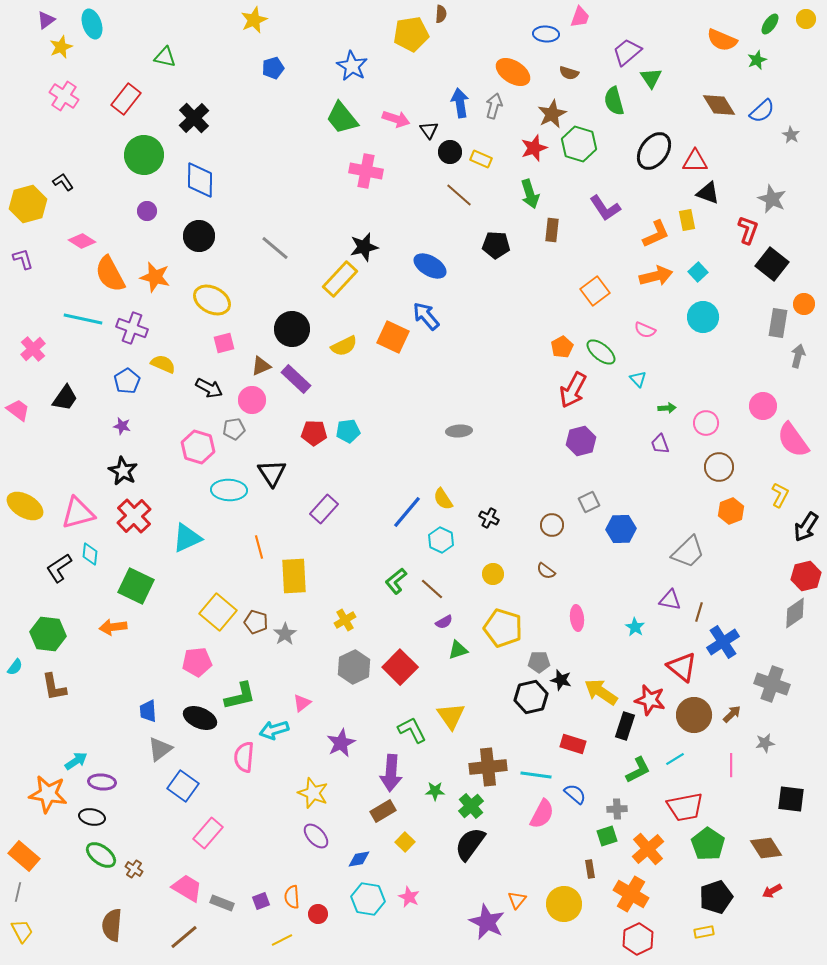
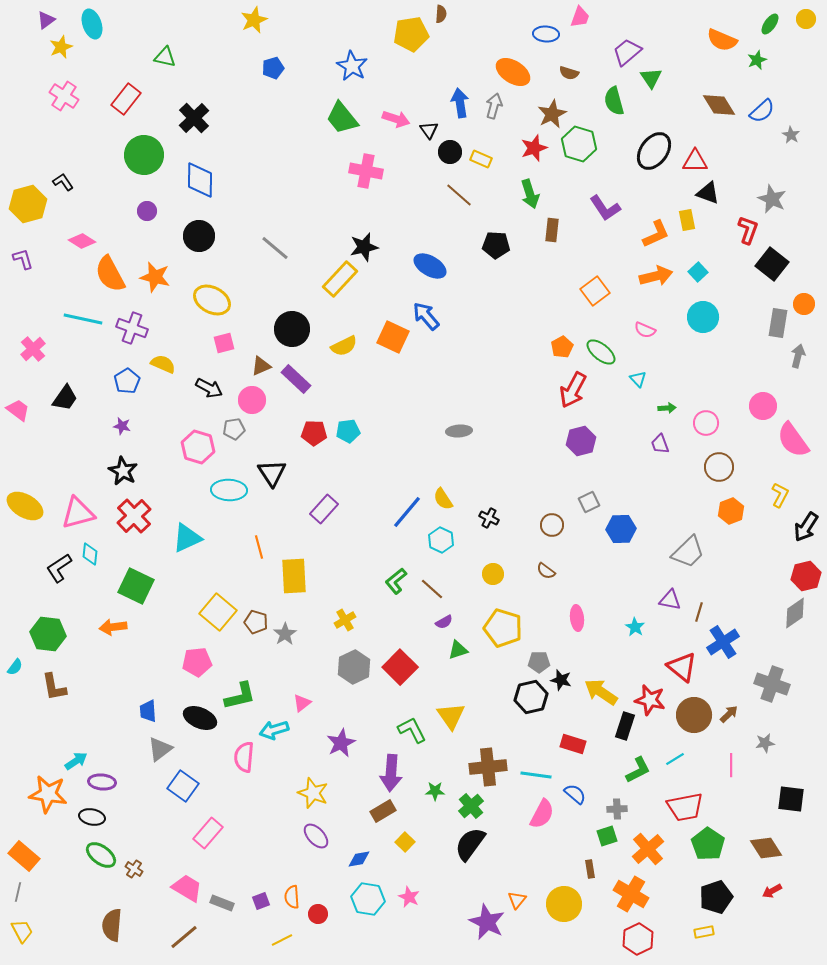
brown arrow at (732, 714): moved 3 px left
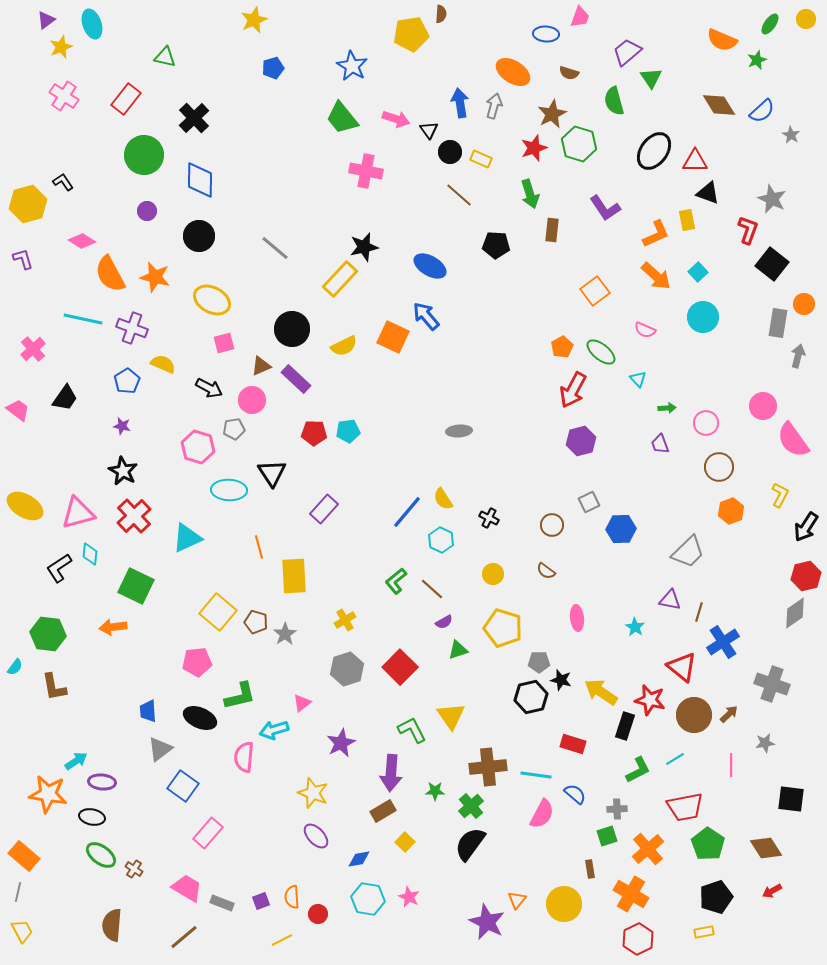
orange arrow at (656, 276): rotated 56 degrees clockwise
gray hexagon at (354, 667): moved 7 px left, 2 px down; rotated 8 degrees clockwise
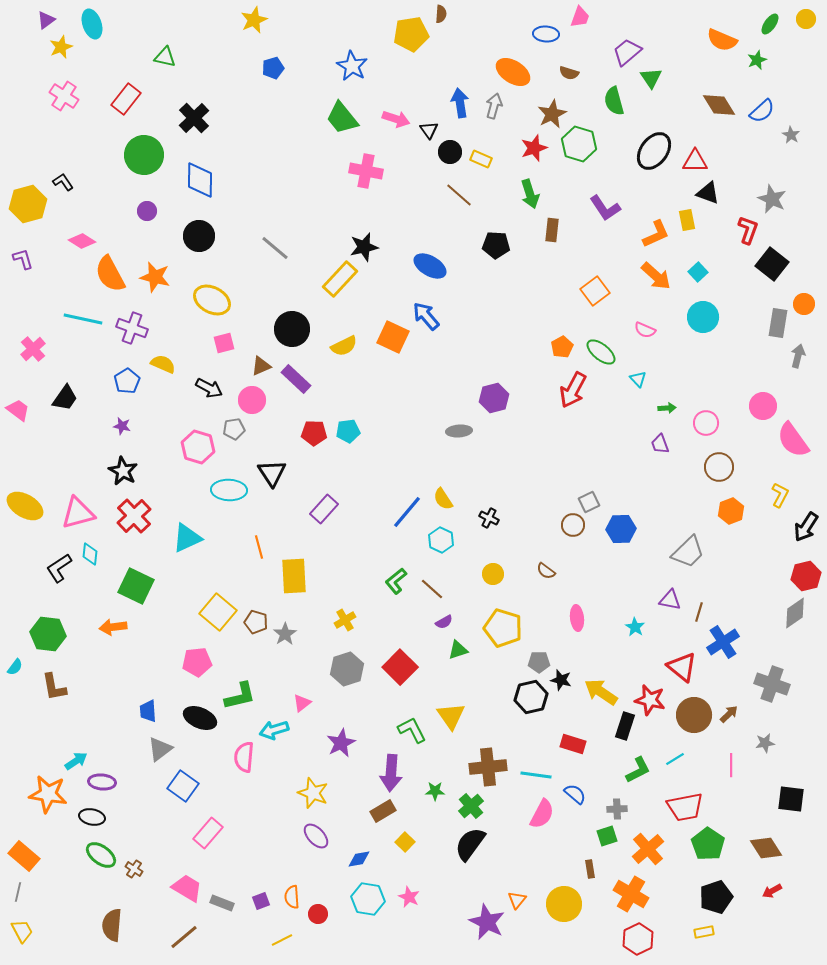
purple hexagon at (581, 441): moved 87 px left, 43 px up
brown circle at (552, 525): moved 21 px right
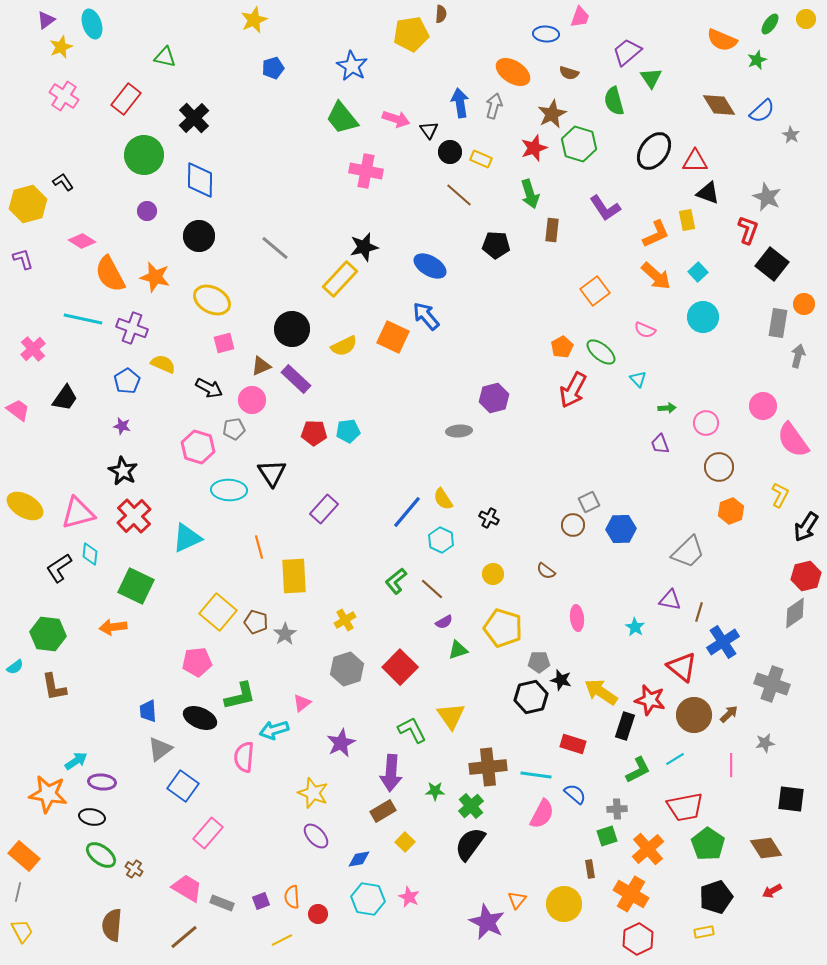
gray star at (772, 199): moved 5 px left, 2 px up
cyan semicircle at (15, 667): rotated 18 degrees clockwise
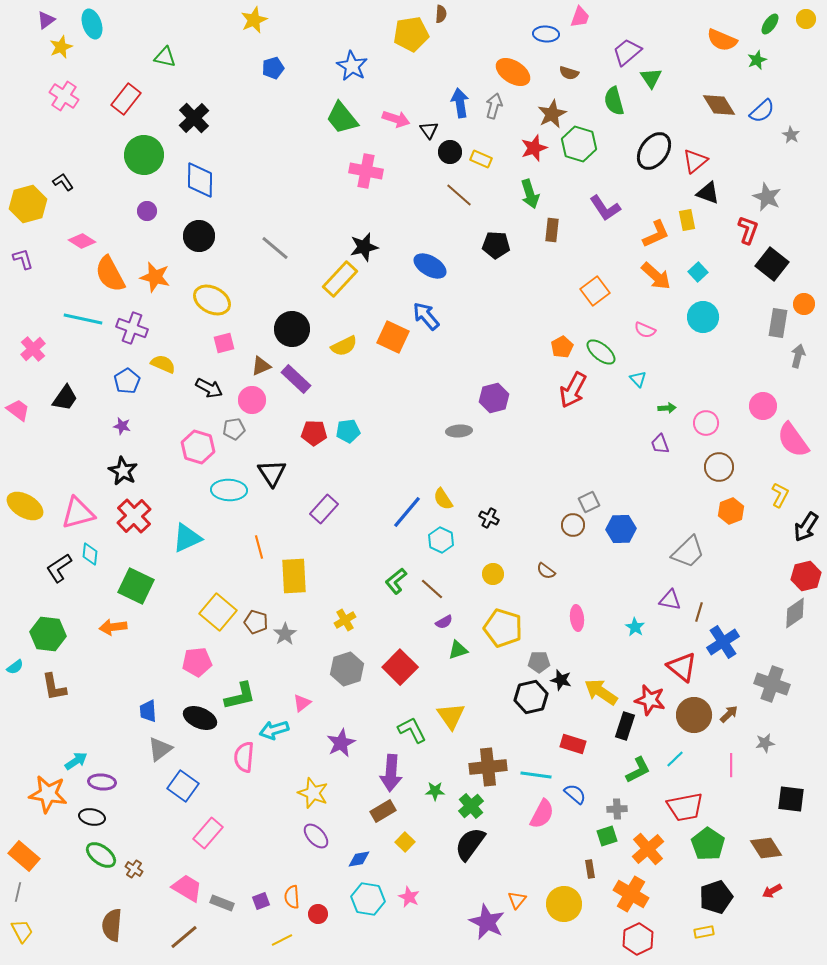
red triangle at (695, 161): rotated 40 degrees counterclockwise
cyan line at (675, 759): rotated 12 degrees counterclockwise
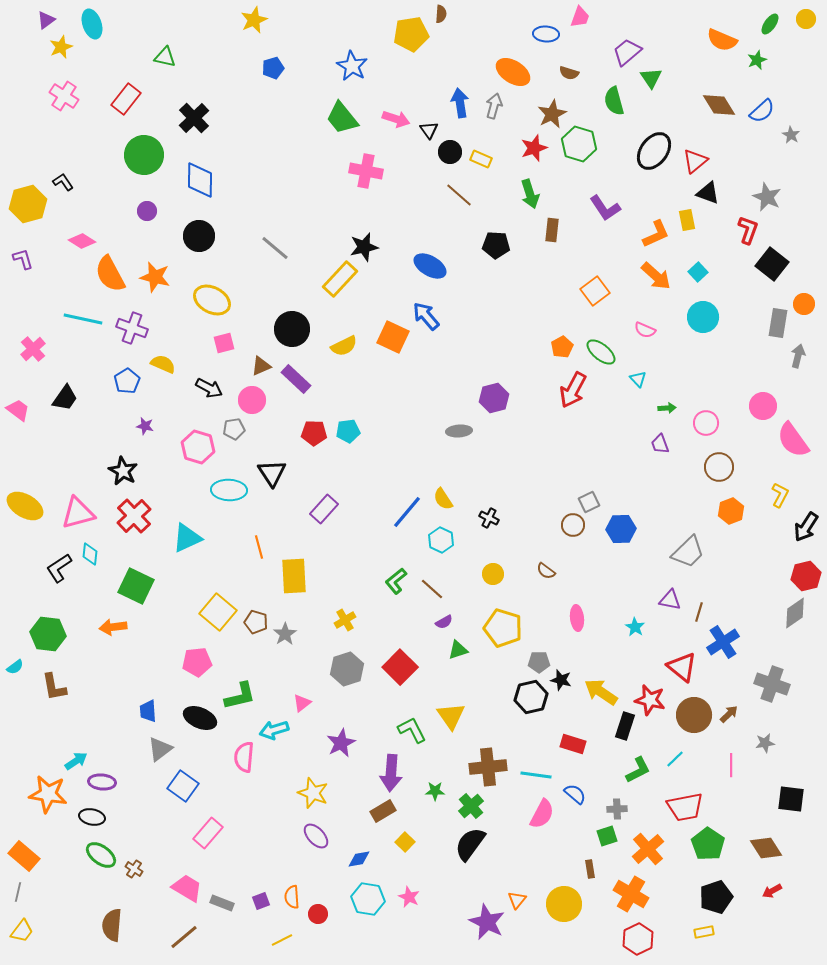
purple star at (122, 426): moved 23 px right
yellow trapezoid at (22, 931): rotated 65 degrees clockwise
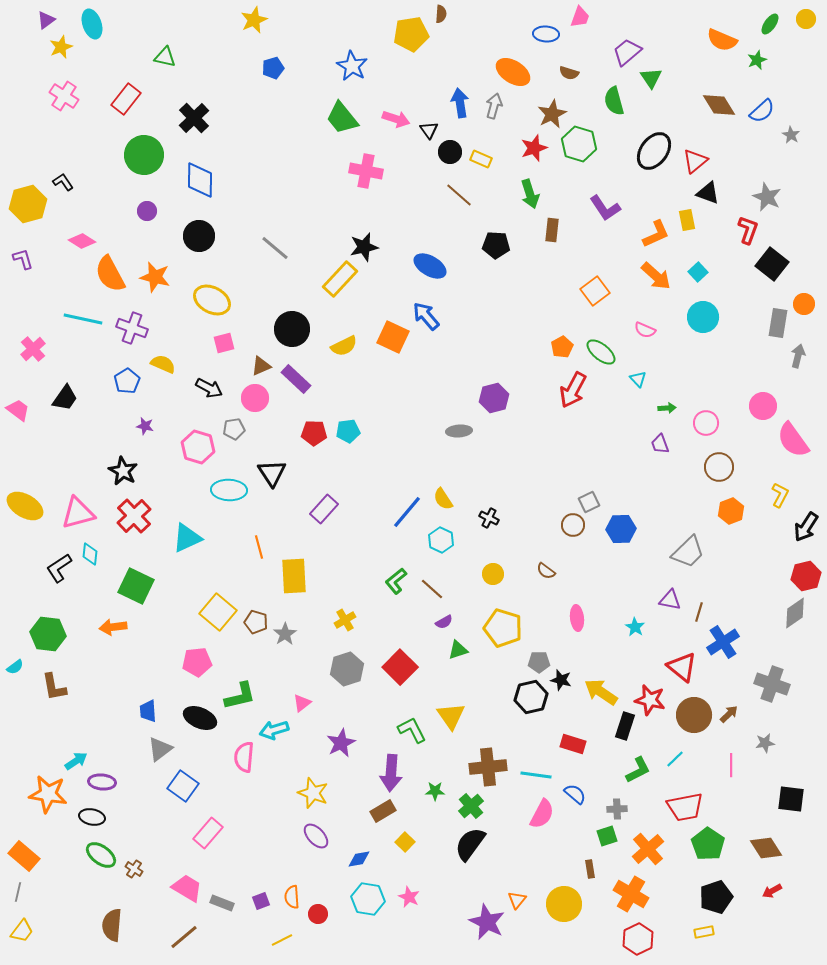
pink circle at (252, 400): moved 3 px right, 2 px up
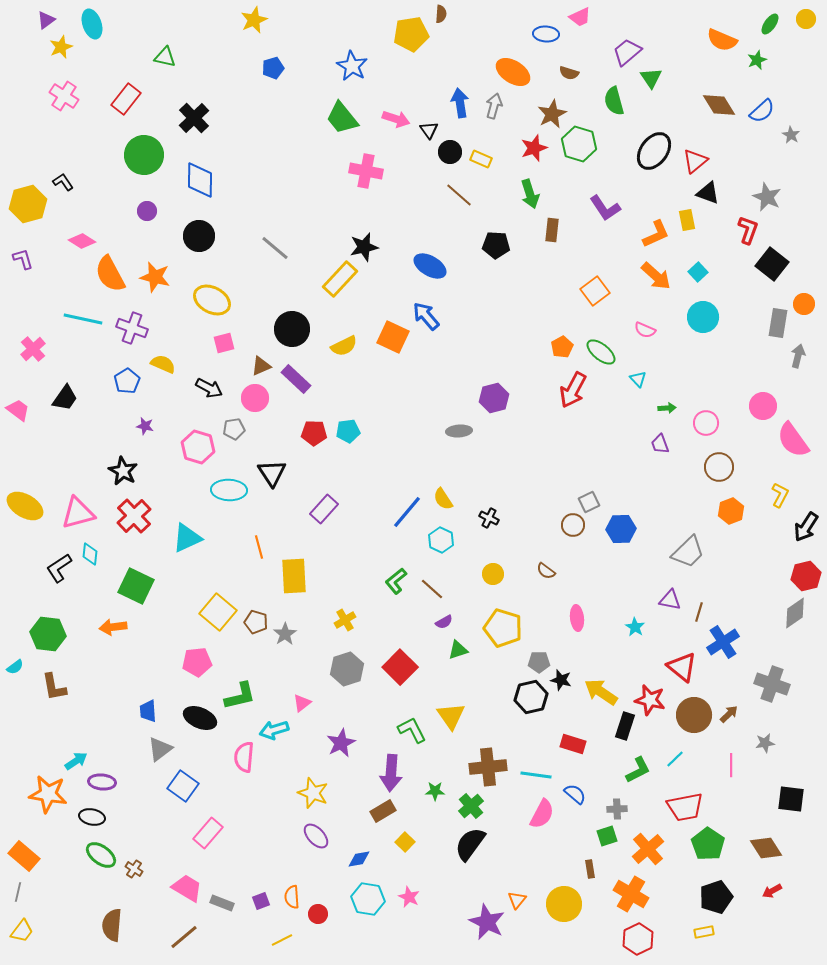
pink trapezoid at (580, 17): rotated 45 degrees clockwise
